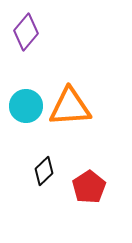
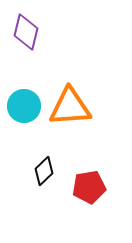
purple diamond: rotated 27 degrees counterclockwise
cyan circle: moved 2 px left
red pentagon: rotated 24 degrees clockwise
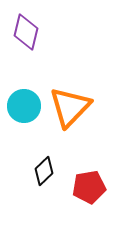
orange triangle: rotated 42 degrees counterclockwise
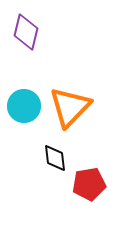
black diamond: moved 11 px right, 13 px up; rotated 52 degrees counterclockwise
red pentagon: moved 3 px up
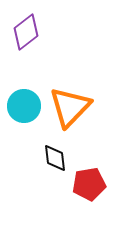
purple diamond: rotated 39 degrees clockwise
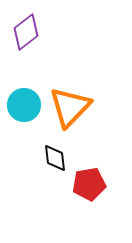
cyan circle: moved 1 px up
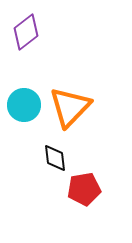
red pentagon: moved 5 px left, 5 px down
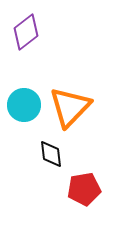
black diamond: moved 4 px left, 4 px up
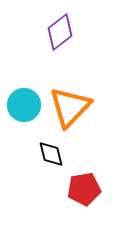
purple diamond: moved 34 px right
black diamond: rotated 8 degrees counterclockwise
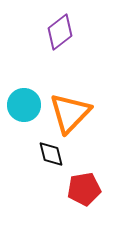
orange triangle: moved 6 px down
